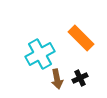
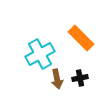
black cross: rotated 14 degrees clockwise
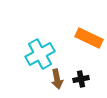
orange rectangle: moved 8 px right; rotated 20 degrees counterclockwise
black cross: moved 1 px right, 1 px down
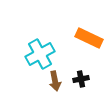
brown arrow: moved 2 px left, 2 px down
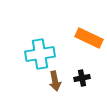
cyan cross: rotated 20 degrees clockwise
black cross: moved 1 px right, 1 px up
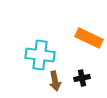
cyan cross: moved 1 px down; rotated 16 degrees clockwise
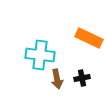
brown arrow: moved 2 px right, 2 px up
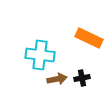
brown arrow: rotated 90 degrees counterclockwise
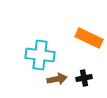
black cross: moved 2 px right
